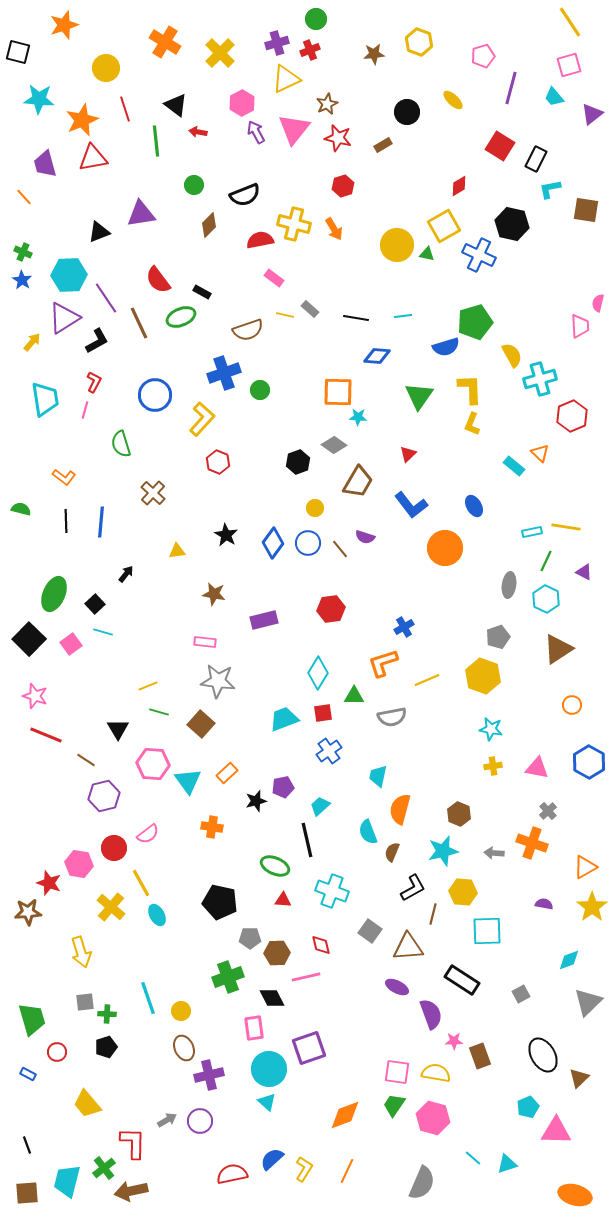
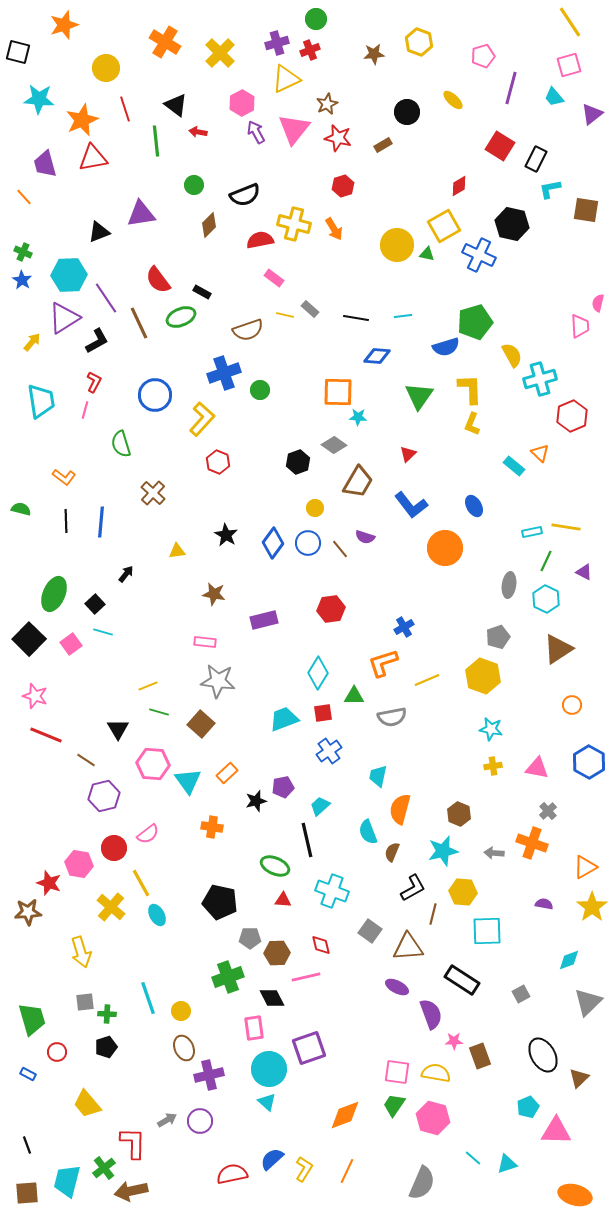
cyan trapezoid at (45, 399): moved 4 px left, 2 px down
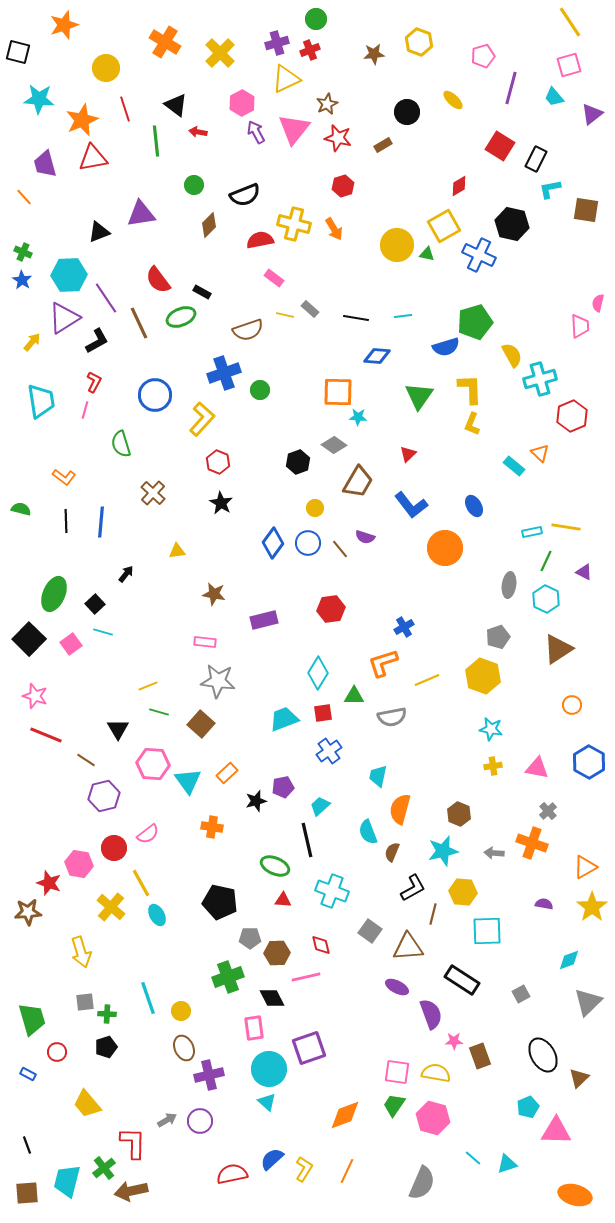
black star at (226, 535): moved 5 px left, 32 px up
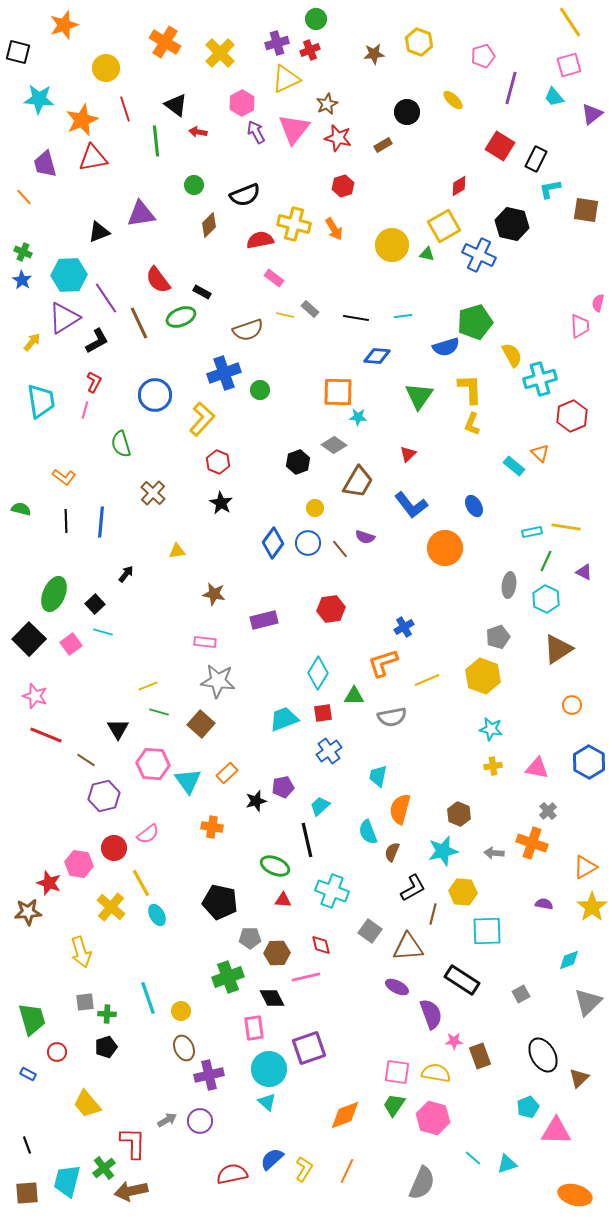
yellow circle at (397, 245): moved 5 px left
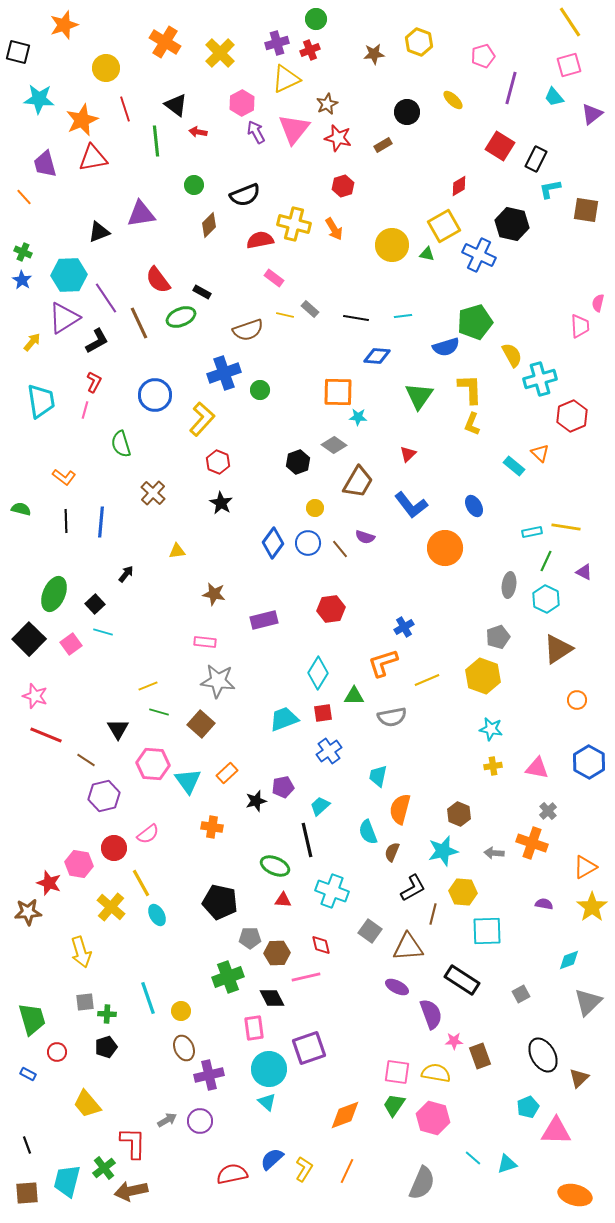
orange circle at (572, 705): moved 5 px right, 5 px up
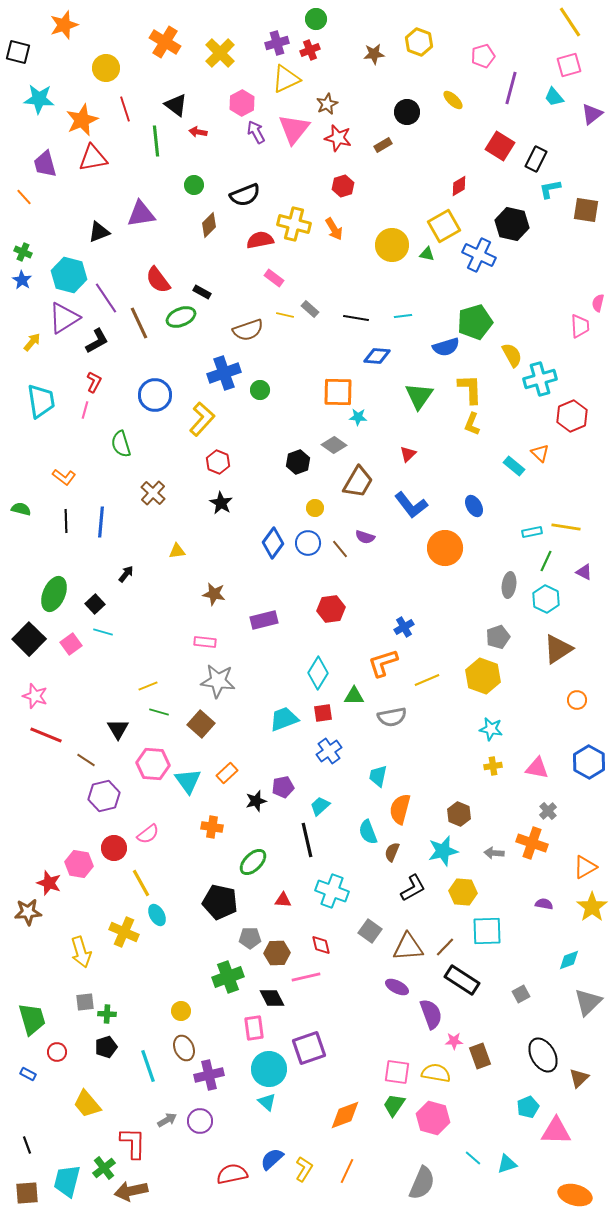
cyan hexagon at (69, 275): rotated 16 degrees clockwise
green ellipse at (275, 866): moved 22 px left, 4 px up; rotated 68 degrees counterclockwise
yellow cross at (111, 907): moved 13 px right, 25 px down; rotated 16 degrees counterclockwise
brown line at (433, 914): moved 12 px right, 33 px down; rotated 30 degrees clockwise
cyan line at (148, 998): moved 68 px down
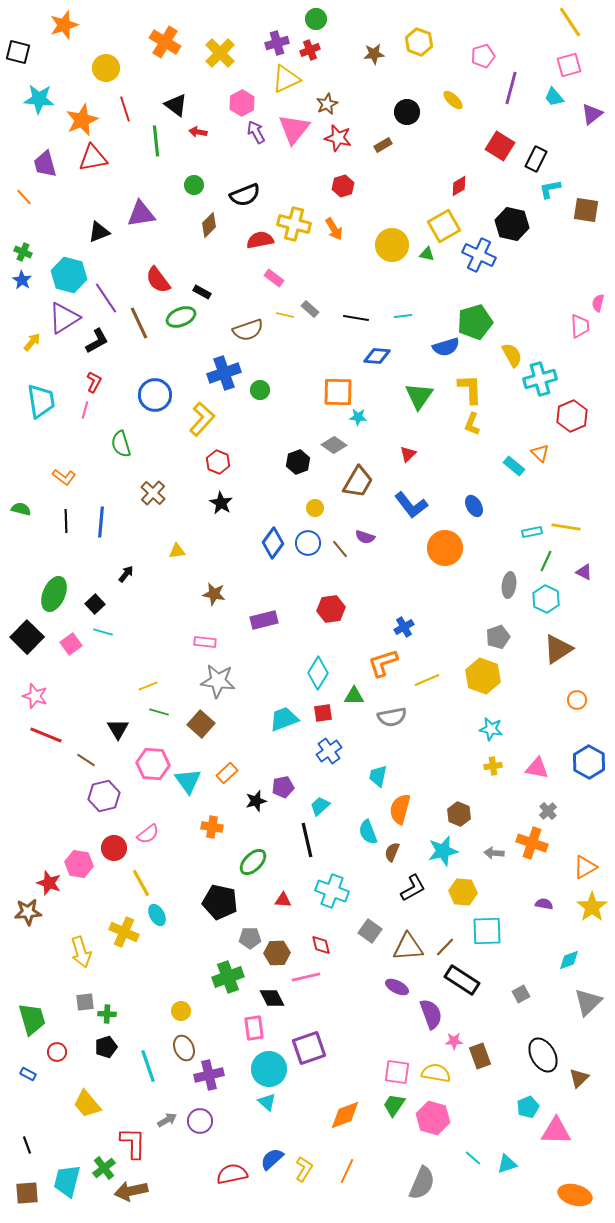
black square at (29, 639): moved 2 px left, 2 px up
